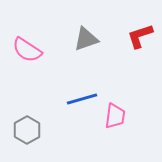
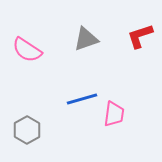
pink trapezoid: moved 1 px left, 2 px up
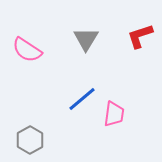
gray triangle: rotated 40 degrees counterclockwise
blue line: rotated 24 degrees counterclockwise
gray hexagon: moved 3 px right, 10 px down
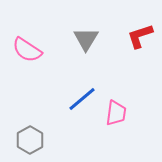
pink trapezoid: moved 2 px right, 1 px up
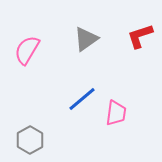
gray triangle: rotated 24 degrees clockwise
pink semicircle: rotated 88 degrees clockwise
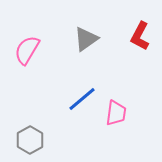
red L-shape: rotated 44 degrees counterclockwise
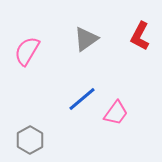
pink semicircle: moved 1 px down
pink trapezoid: rotated 28 degrees clockwise
